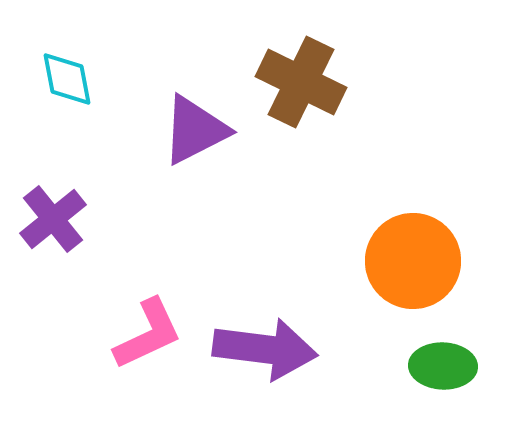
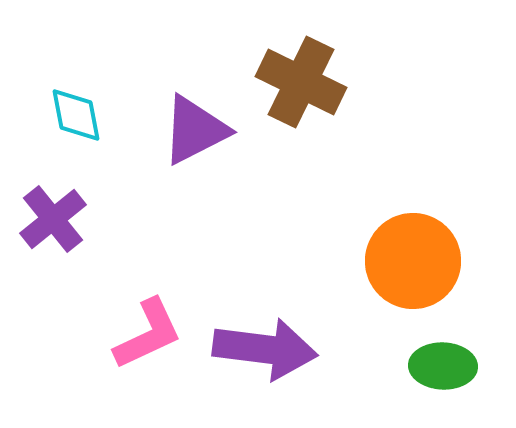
cyan diamond: moved 9 px right, 36 px down
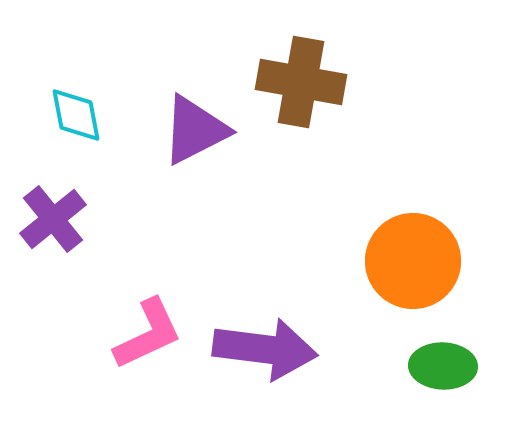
brown cross: rotated 16 degrees counterclockwise
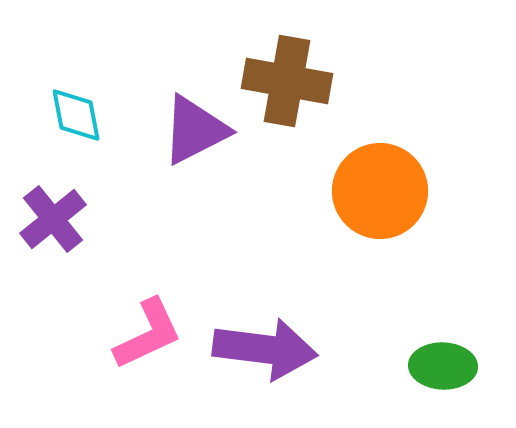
brown cross: moved 14 px left, 1 px up
orange circle: moved 33 px left, 70 px up
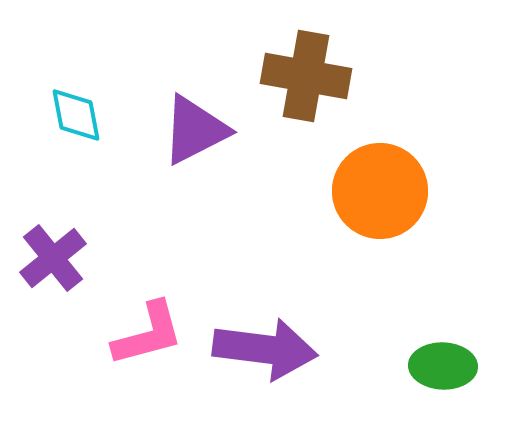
brown cross: moved 19 px right, 5 px up
purple cross: moved 39 px down
pink L-shape: rotated 10 degrees clockwise
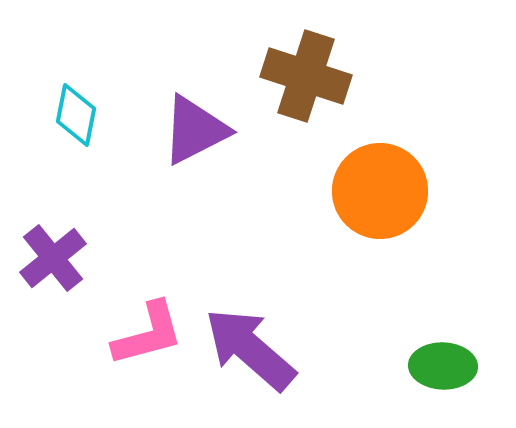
brown cross: rotated 8 degrees clockwise
cyan diamond: rotated 22 degrees clockwise
purple arrow: moved 15 px left; rotated 146 degrees counterclockwise
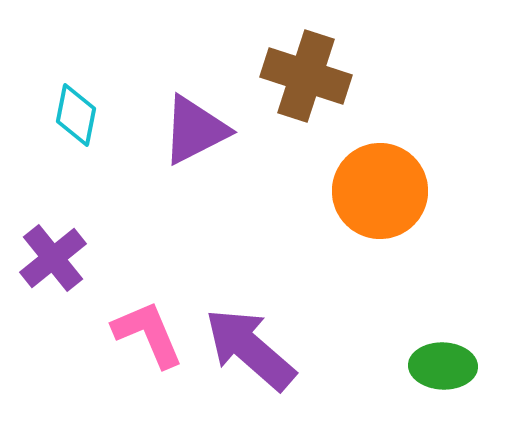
pink L-shape: rotated 98 degrees counterclockwise
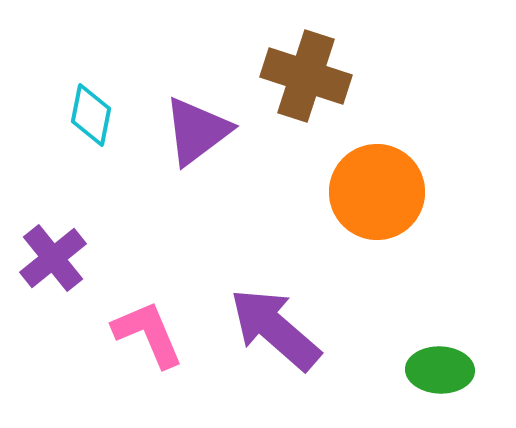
cyan diamond: moved 15 px right
purple triangle: moved 2 px right, 1 px down; rotated 10 degrees counterclockwise
orange circle: moved 3 px left, 1 px down
purple arrow: moved 25 px right, 20 px up
green ellipse: moved 3 px left, 4 px down
